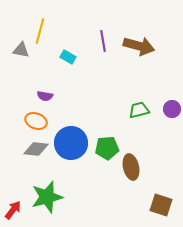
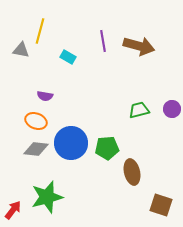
brown ellipse: moved 1 px right, 5 px down
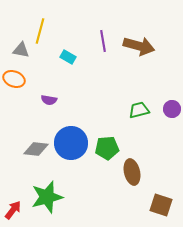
purple semicircle: moved 4 px right, 4 px down
orange ellipse: moved 22 px left, 42 px up
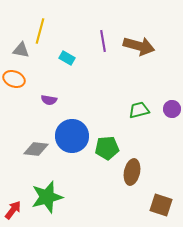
cyan rectangle: moved 1 px left, 1 px down
blue circle: moved 1 px right, 7 px up
brown ellipse: rotated 25 degrees clockwise
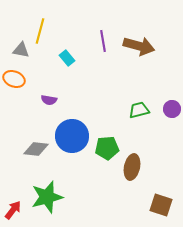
cyan rectangle: rotated 21 degrees clockwise
brown ellipse: moved 5 px up
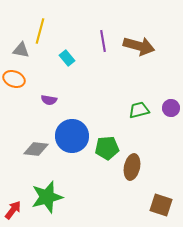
purple circle: moved 1 px left, 1 px up
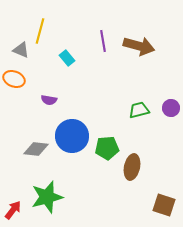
gray triangle: rotated 12 degrees clockwise
brown square: moved 3 px right
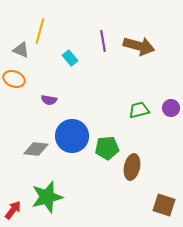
cyan rectangle: moved 3 px right
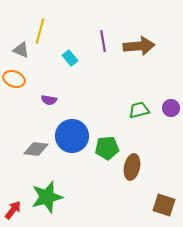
brown arrow: rotated 20 degrees counterclockwise
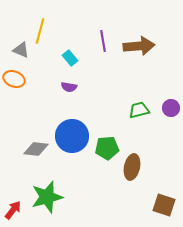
purple semicircle: moved 20 px right, 13 px up
